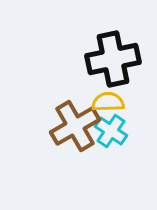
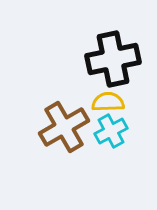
brown cross: moved 11 px left, 1 px down
cyan cross: rotated 28 degrees clockwise
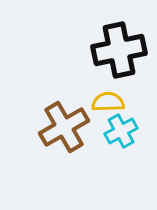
black cross: moved 6 px right, 9 px up
cyan cross: moved 10 px right
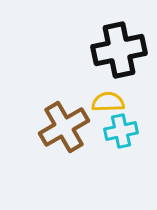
cyan cross: rotated 16 degrees clockwise
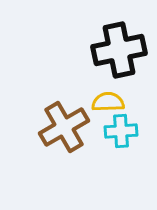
cyan cross: rotated 8 degrees clockwise
